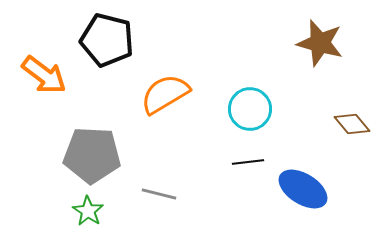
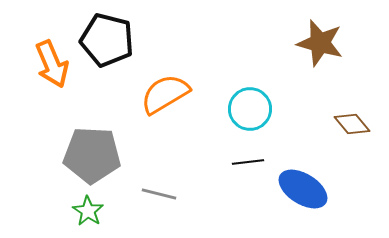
orange arrow: moved 8 px right, 11 px up; rotated 30 degrees clockwise
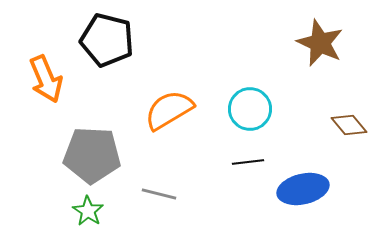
brown star: rotated 9 degrees clockwise
orange arrow: moved 6 px left, 15 px down
orange semicircle: moved 4 px right, 16 px down
brown diamond: moved 3 px left, 1 px down
blue ellipse: rotated 45 degrees counterclockwise
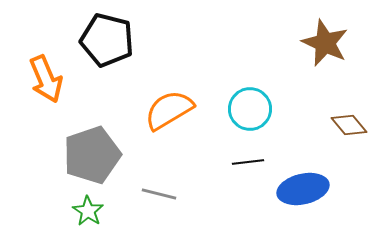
brown star: moved 5 px right
gray pentagon: rotated 22 degrees counterclockwise
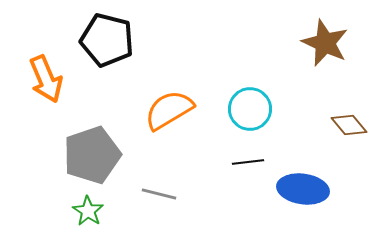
blue ellipse: rotated 21 degrees clockwise
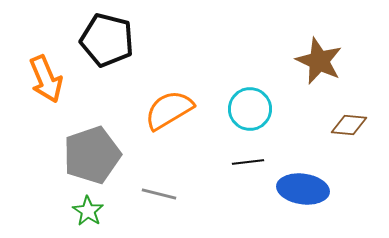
brown star: moved 6 px left, 18 px down
brown diamond: rotated 45 degrees counterclockwise
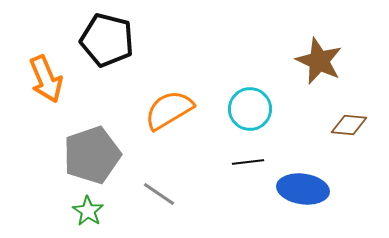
gray line: rotated 20 degrees clockwise
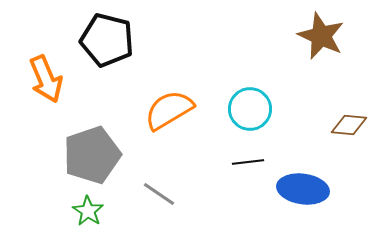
brown star: moved 2 px right, 25 px up
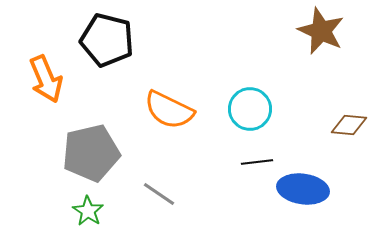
brown star: moved 5 px up
orange semicircle: rotated 123 degrees counterclockwise
gray pentagon: moved 1 px left, 2 px up; rotated 6 degrees clockwise
black line: moved 9 px right
